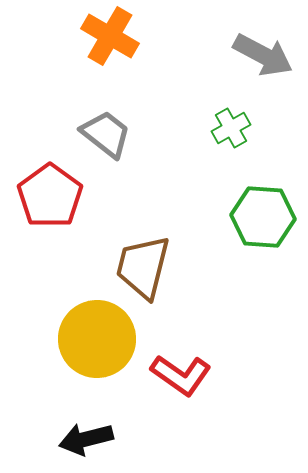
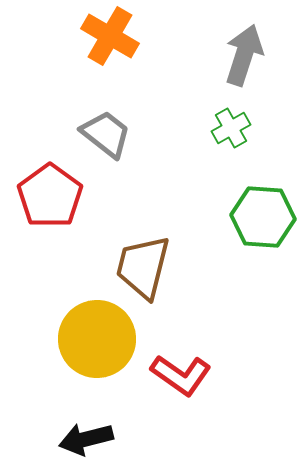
gray arrow: moved 19 px left; rotated 100 degrees counterclockwise
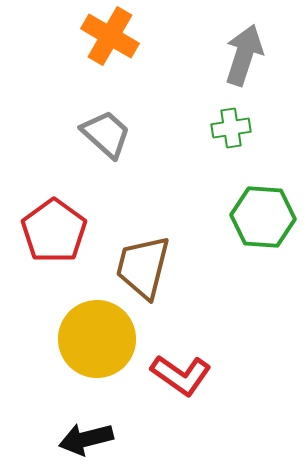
green cross: rotated 21 degrees clockwise
gray trapezoid: rotated 4 degrees clockwise
red pentagon: moved 4 px right, 35 px down
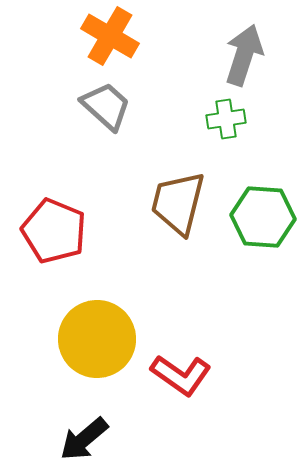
green cross: moved 5 px left, 9 px up
gray trapezoid: moved 28 px up
red pentagon: rotated 14 degrees counterclockwise
brown trapezoid: moved 35 px right, 64 px up
black arrow: moved 2 px left; rotated 26 degrees counterclockwise
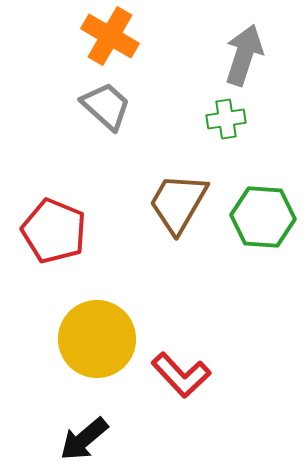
brown trapezoid: rotated 16 degrees clockwise
red L-shape: rotated 12 degrees clockwise
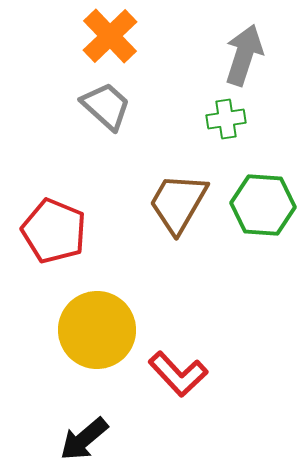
orange cross: rotated 16 degrees clockwise
green hexagon: moved 12 px up
yellow circle: moved 9 px up
red L-shape: moved 3 px left, 1 px up
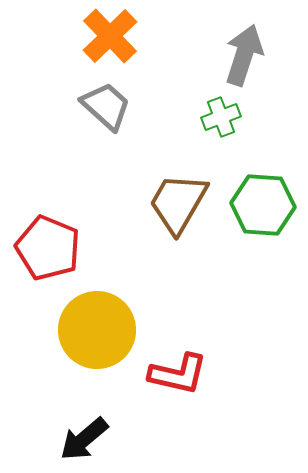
green cross: moved 5 px left, 2 px up; rotated 12 degrees counterclockwise
red pentagon: moved 6 px left, 17 px down
red L-shape: rotated 34 degrees counterclockwise
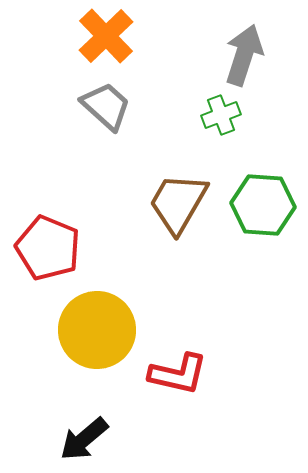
orange cross: moved 4 px left
green cross: moved 2 px up
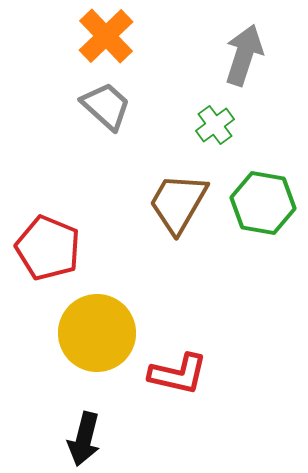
green cross: moved 6 px left, 10 px down; rotated 15 degrees counterclockwise
green hexagon: moved 2 px up; rotated 6 degrees clockwise
yellow circle: moved 3 px down
black arrow: rotated 36 degrees counterclockwise
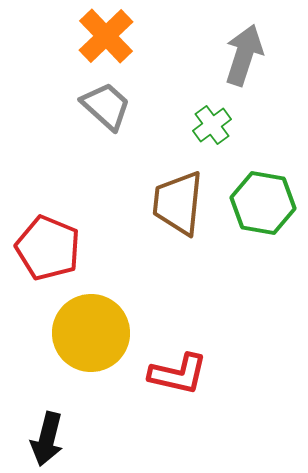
green cross: moved 3 px left
brown trapezoid: rotated 24 degrees counterclockwise
yellow circle: moved 6 px left
black arrow: moved 37 px left
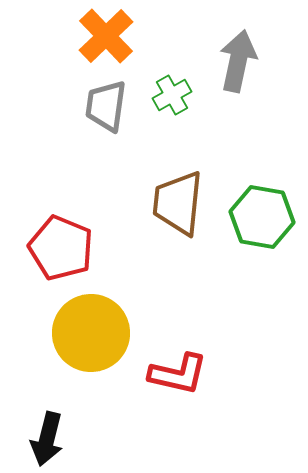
gray arrow: moved 6 px left, 6 px down; rotated 6 degrees counterclockwise
gray trapezoid: rotated 124 degrees counterclockwise
green cross: moved 40 px left, 30 px up; rotated 6 degrees clockwise
green hexagon: moved 1 px left, 14 px down
red pentagon: moved 13 px right
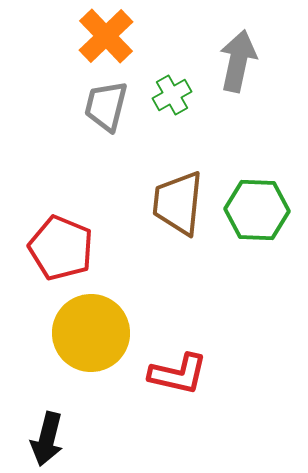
gray trapezoid: rotated 6 degrees clockwise
green hexagon: moved 5 px left, 7 px up; rotated 8 degrees counterclockwise
